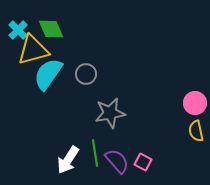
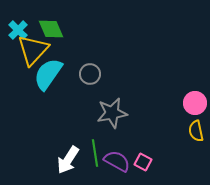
yellow triangle: rotated 32 degrees counterclockwise
gray circle: moved 4 px right
gray star: moved 2 px right
purple semicircle: rotated 20 degrees counterclockwise
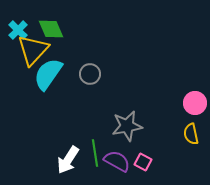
gray star: moved 15 px right, 13 px down
yellow semicircle: moved 5 px left, 3 px down
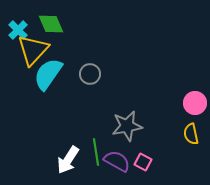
green diamond: moved 5 px up
green line: moved 1 px right, 1 px up
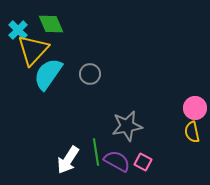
pink circle: moved 5 px down
yellow semicircle: moved 1 px right, 2 px up
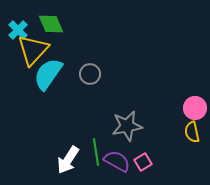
pink square: rotated 30 degrees clockwise
